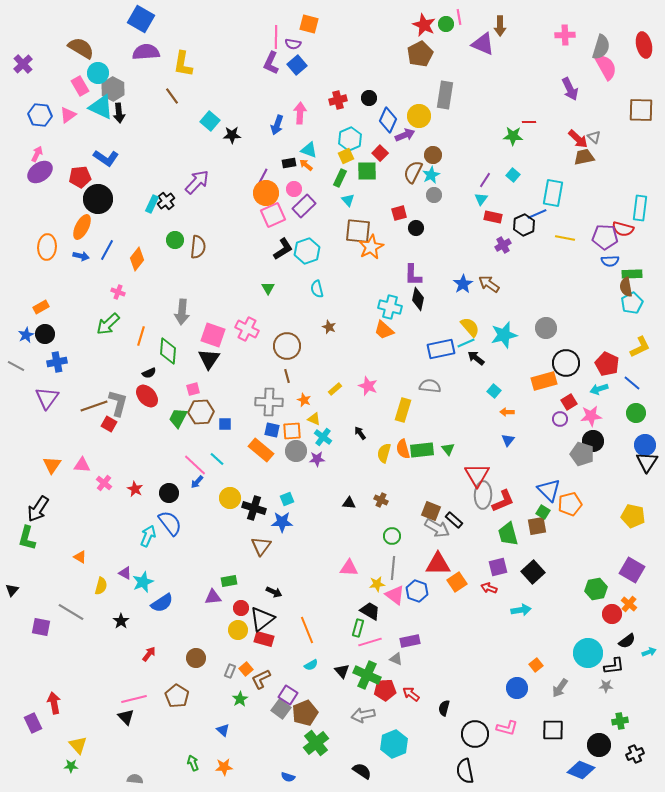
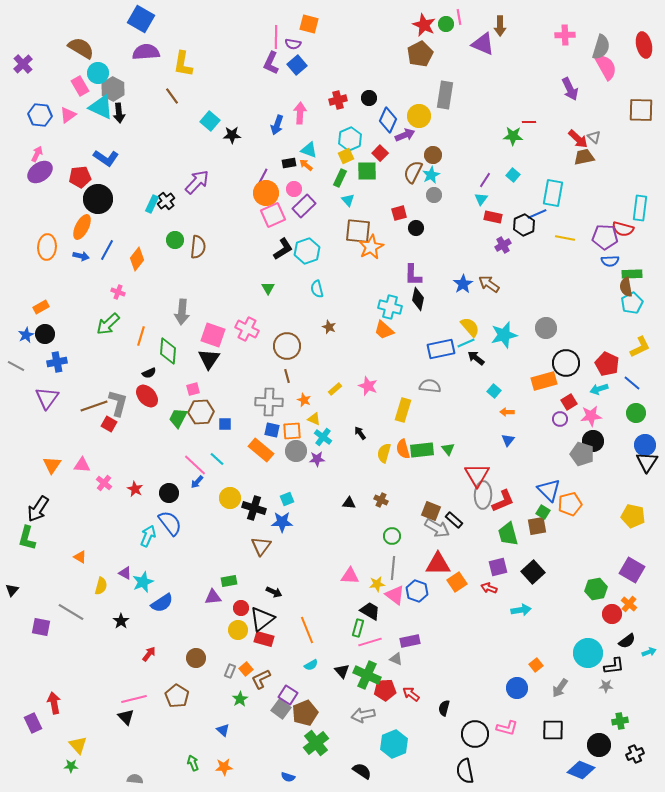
pink triangle at (349, 568): moved 1 px right, 8 px down
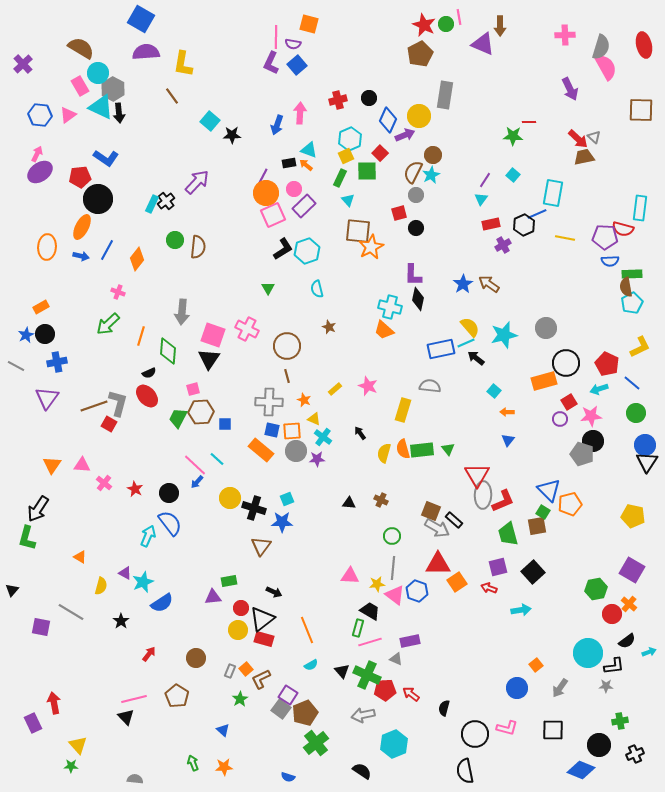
gray circle at (434, 195): moved 18 px left
red rectangle at (493, 217): moved 2 px left, 7 px down; rotated 24 degrees counterclockwise
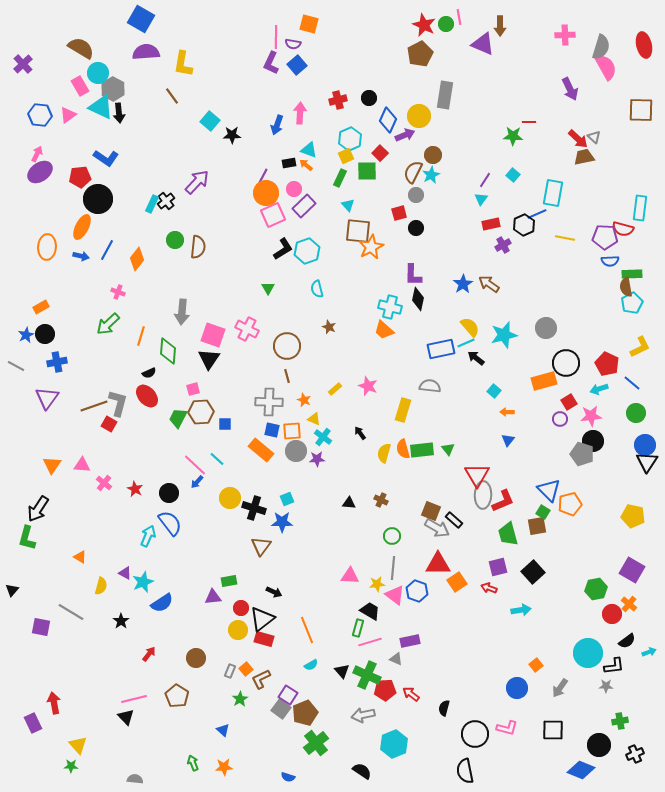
cyan triangle at (348, 200): moved 5 px down
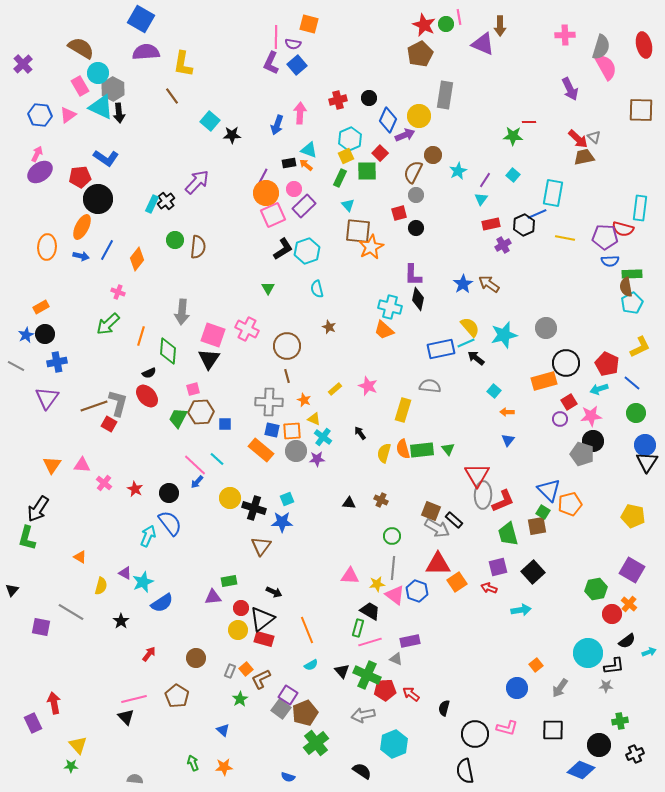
cyan star at (431, 175): moved 27 px right, 4 px up
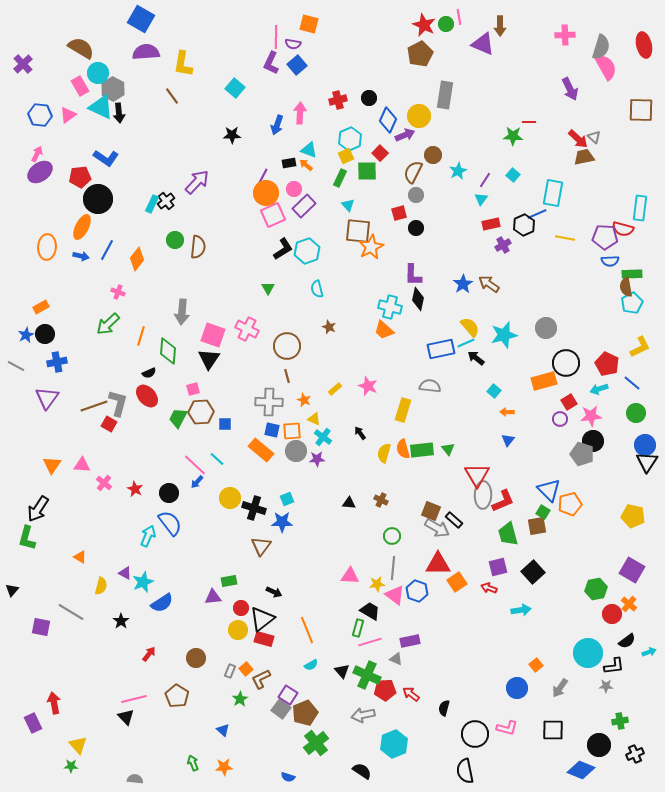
cyan square at (210, 121): moved 25 px right, 33 px up
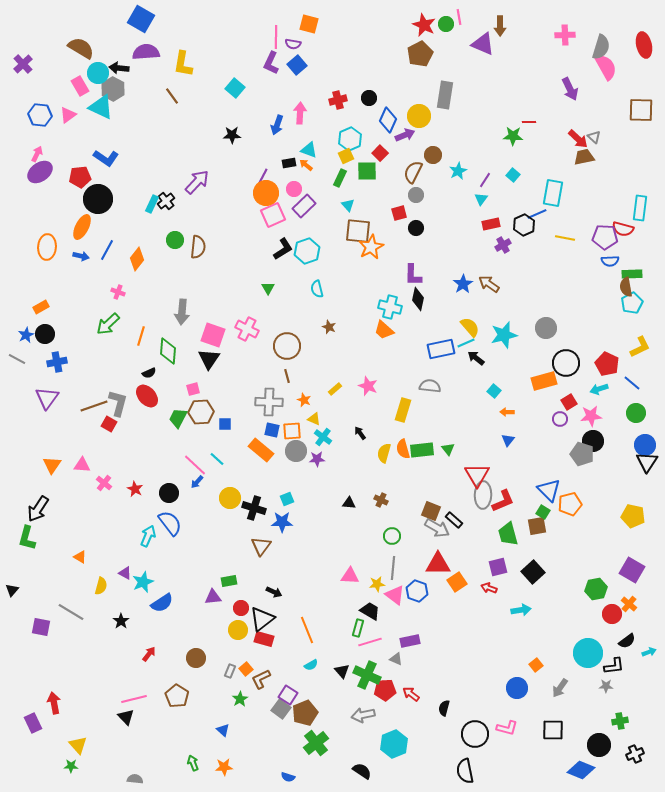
black arrow at (119, 113): moved 45 px up; rotated 102 degrees clockwise
gray line at (16, 366): moved 1 px right, 7 px up
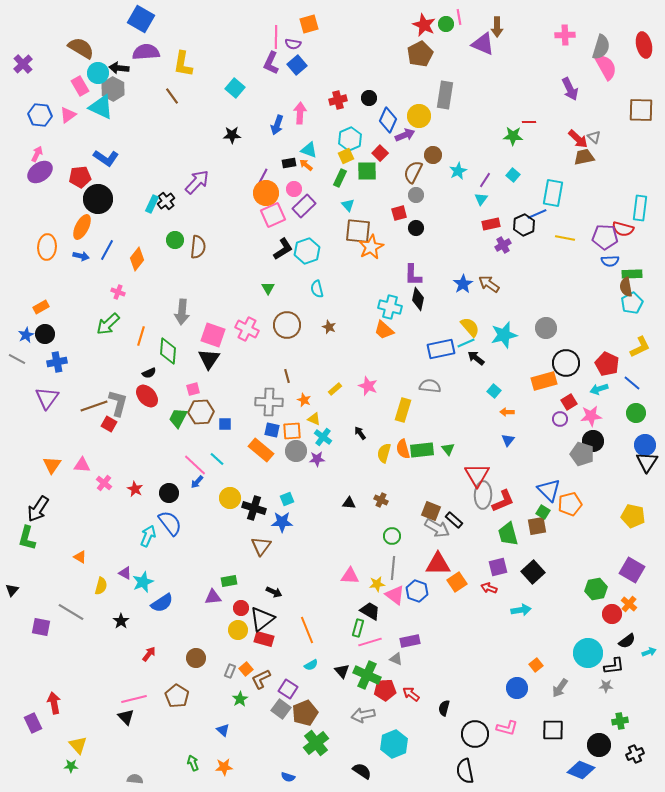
orange square at (309, 24): rotated 30 degrees counterclockwise
brown arrow at (500, 26): moved 3 px left, 1 px down
brown circle at (287, 346): moved 21 px up
purple square at (288, 695): moved 6 px up
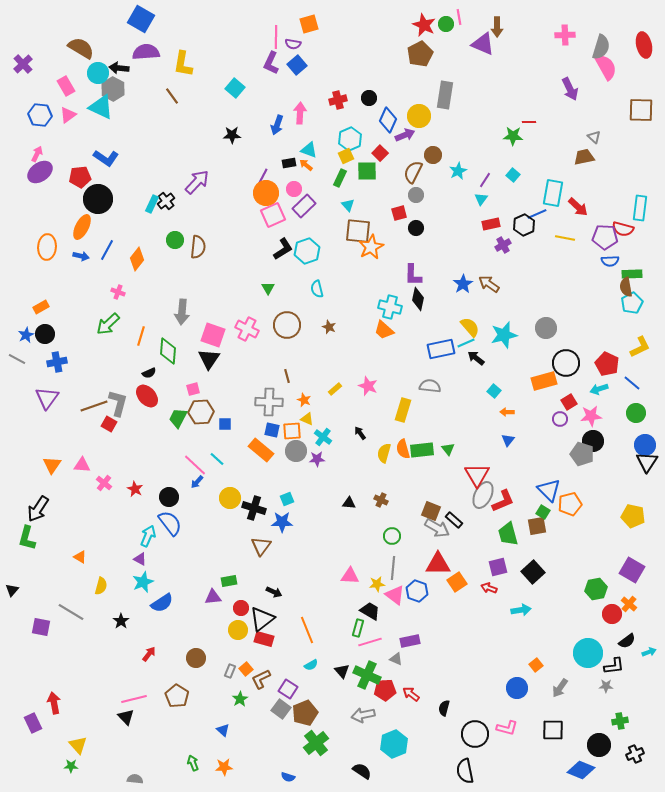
pink rectangle at (80, 86): moved 14 px left
red arrow at (578, 139): moved 68 px down
yellow triangle at (314, 419): moved 7 px left
black circle at (169, 493): moved 4 px down
gray ellipse at (483, 495): rotated 24 degrees clockwise
purple triangle at (125, 573): moved 15 px right, 14 px up
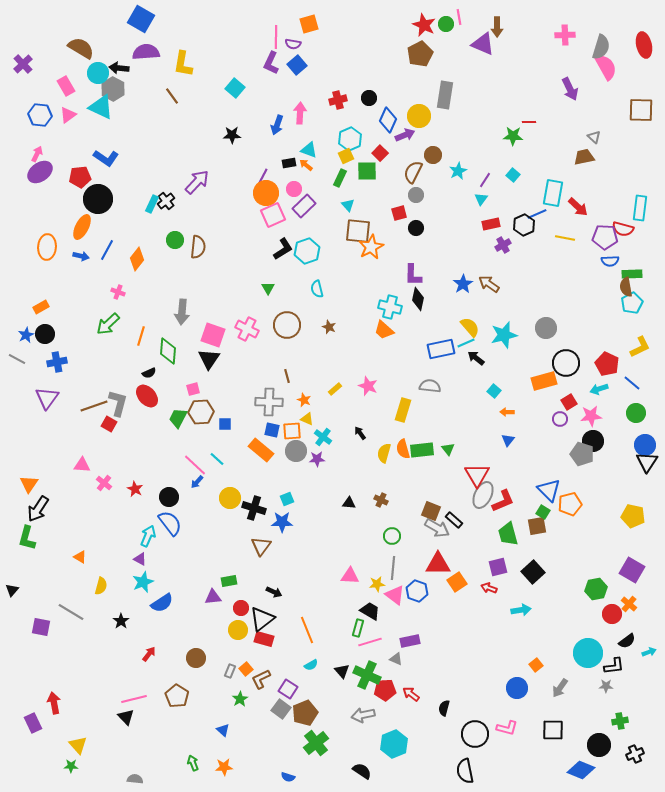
orange triangle at (52, 465): moved 23 px left, 19 px down
